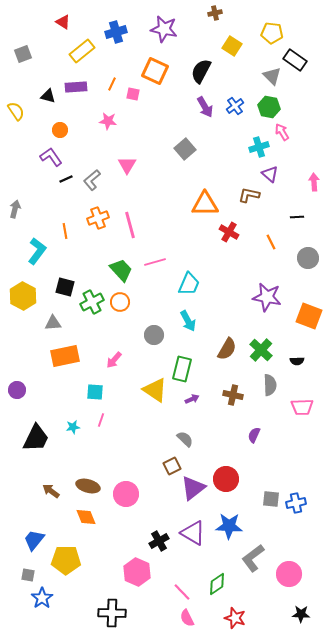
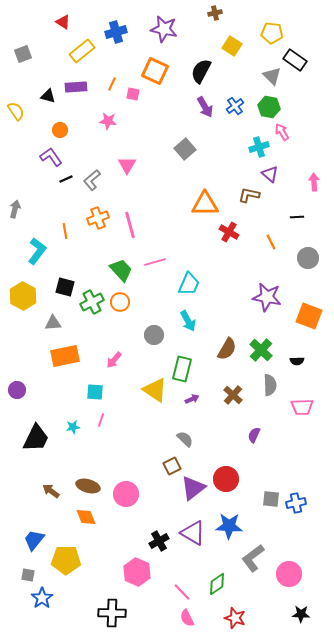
brown cross at (233, 395): rotated 30 degrees clockwise
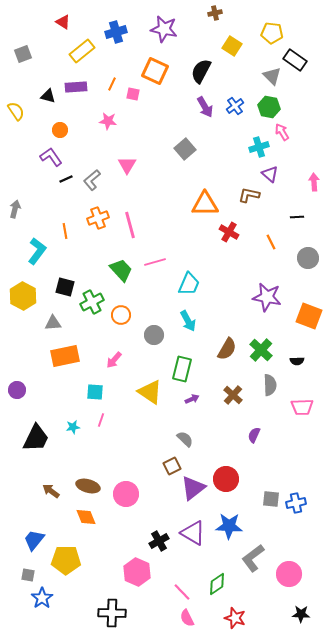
orange circle at (120, 302): moved 1 px right, 13 px down
yellow triangle at (155, 390): moved 5 px left, 2 px down
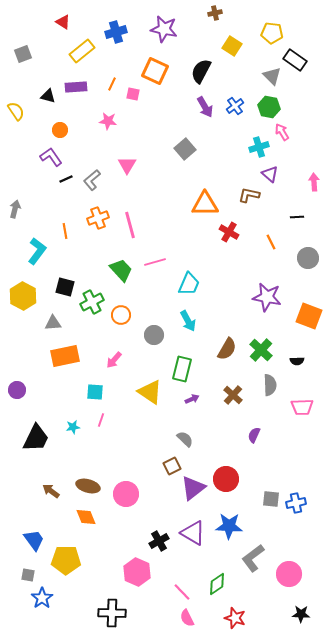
blue trapezoid at (34, 540): rotated 105 degrees clockwise
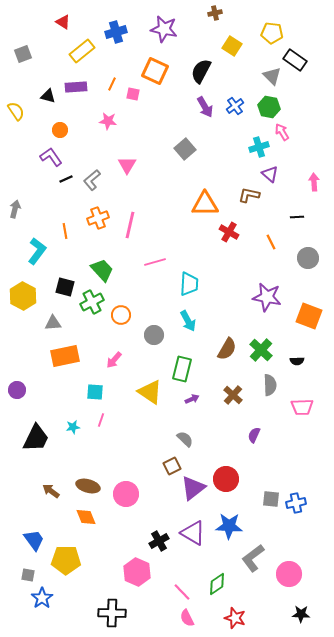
pink line at (130, 225): rotated 28 degrees clockwise
green trapezoid at (121, 270): moved 19 px left
cyan trapezoid at (189, 284): rotated 20 degrees counterclockwise
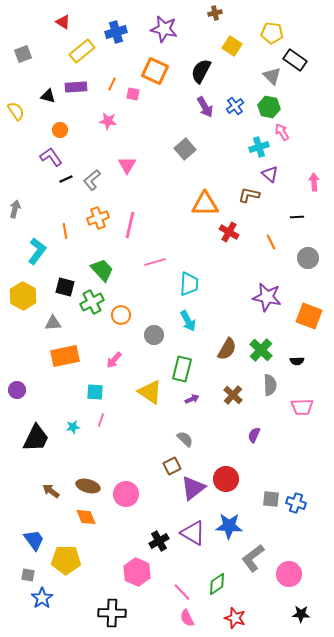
blue cross at (296, 503): rotated 30 degrees clockwise
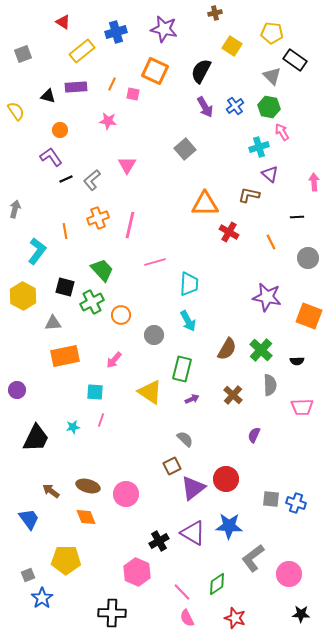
blue trapezoid at (34, 540): moved 5 px left, 21 px up
gray square at (28, 575): rotated 32 degrees counterclockwise
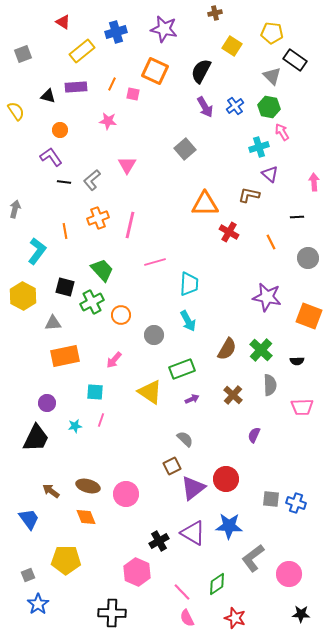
black line at (66, 179): moved 2 px left, 3 px down; rotated 32 degrees clockwise
green rectangle at (182, 369): rotated 55 degrees clockwise
purple circle at (17, 390): moved 30 px right, 13 px down
cyan star at (73, 427): moved 2 px right, 1 px up
blue star at (42, 598): moved 4 px left, 6 px down
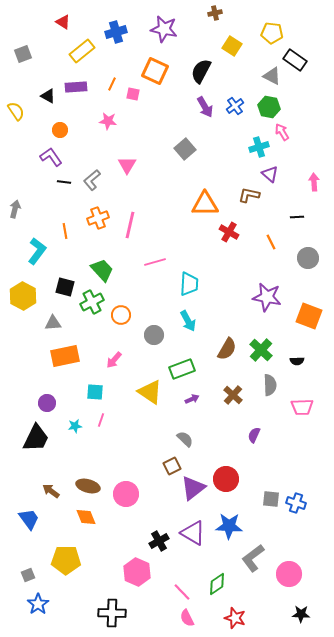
gray triangle at (272, 76): rotated 18 degrees counterclockwise
black triangle at (48, 96): rotated 14 degrees clockwise
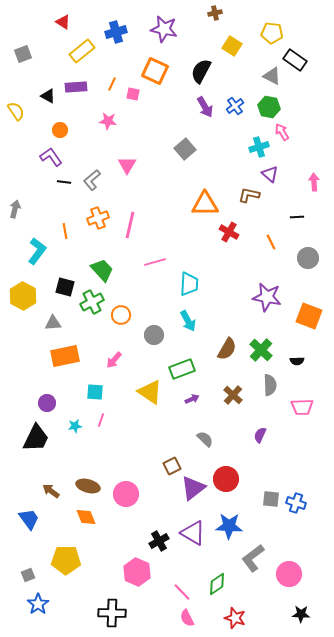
purple semicircle at (254, 435): moved 6 px right
gray semicircle at (185, 439): moved 20 px right
